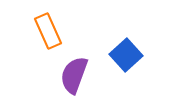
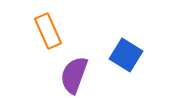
blue square: rotated 16 degrees counterclockwise
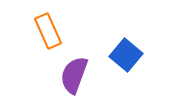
blue square: rotated 8 degrees clockwise
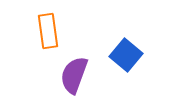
orange rectangle: rotated 16 degrees clockwise
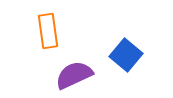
purple semicircle: rotated 45 degrees clockwise
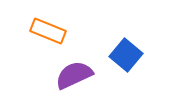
orange rectangle: rotated 60 degrees counterclockwise
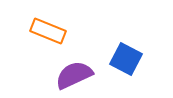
blue square: moved 4 px down; rotated 12 degrees counterclockwise
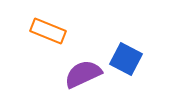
purple semicircle: moved 9 px right, 1 px up
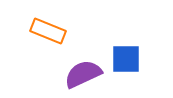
blue square: rotated 28 degrees counterclockwise
